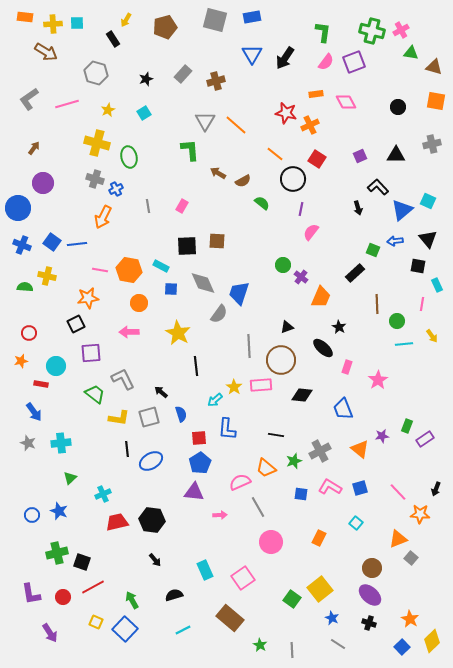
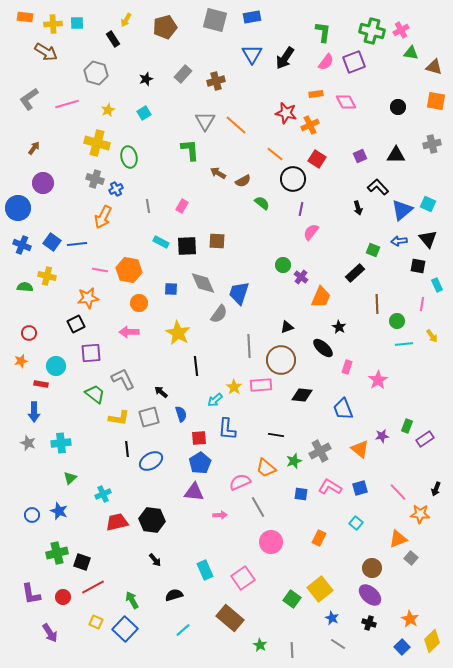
cyan square at (428, 201): moved 3 px down
blue arrow at (395, 241): moved 4 px right
cyan rectangle at (161, 266): moved 24 px up
blue arrow at (34, 412): rotated 36 degrees clockwise
cyan line at (183, 630): rotated 14 degrees counterclockwise
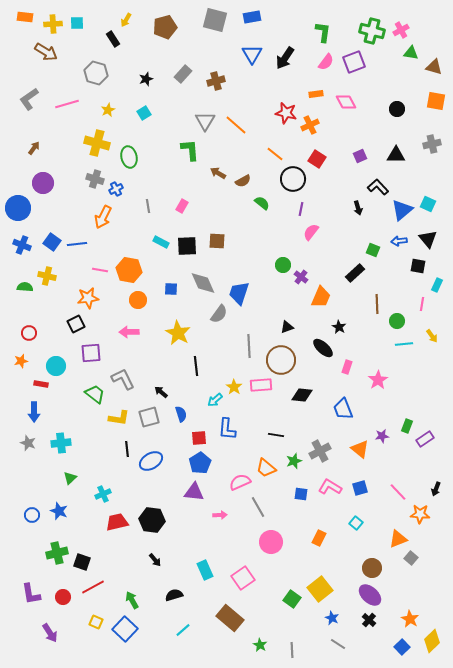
black circle at (398, 107): moved 1 px left, 2 px down
cyan rectangle at (437, 285): rotated 48 degrees clockwise
orange circle at (139, 303): moved 1 px left, 3 px up
black cross at (369, 623): moved 3 px up; rotated 24 degrees clockwise
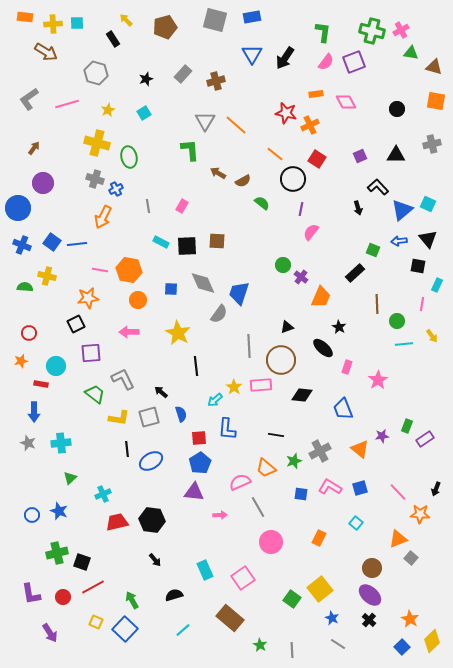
yellow arrow at (126, 20): rotated 104 degrees clockwise
